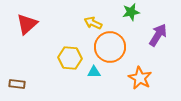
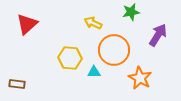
orange circle: moved 4 px right, 3 px down
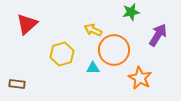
yellow arrow: moved 7 px down
yellow hexagon: moved 8 px left, 4 px up; rotated 20 degrees counterclockwise
cyan triangle: moved 1 px left, 4 px up
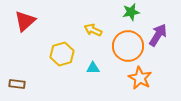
red triangle: moved 2 px left, 3 px up
orange circle: moved 14 px right, 4 px up
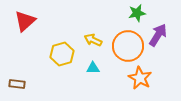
green star: moved 6 px right, 1 px down
yellow arrow: moved 10 px down
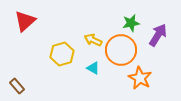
green star: moved 6 px left, 10 px down
orange circle: moved 7 px left, 4 px down
cyan triangle: rotated 32 degrees clockwise
brown rectangle: moved 2 px down; rotated 42 degrees clockwise
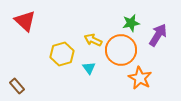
red triangle: rotated 35 degrees counterclockwise
cyan triangle: moved 4 px left; rotated 24 degrees clockwise
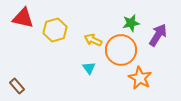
red triangle: moved 2 px left, 3 px up; rotated 30 degrees counterclockwise
yellow hexagon: moved 7 px left, 24 px up
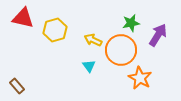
cyan triangle: moved 2 px up
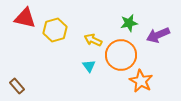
red triangle: moved 2 px right
green star: moved 2 px left
purple arrow: rotated 145 degrees counterclockwise
orange circle: moved 5 px down
orange star: moved 1 px right, 3 px down
